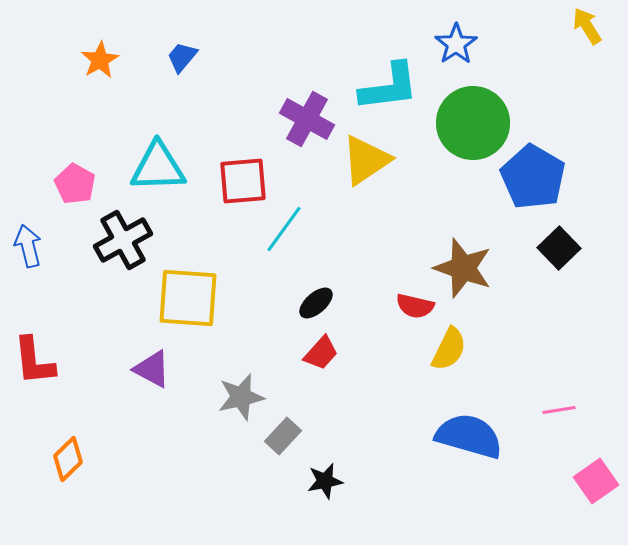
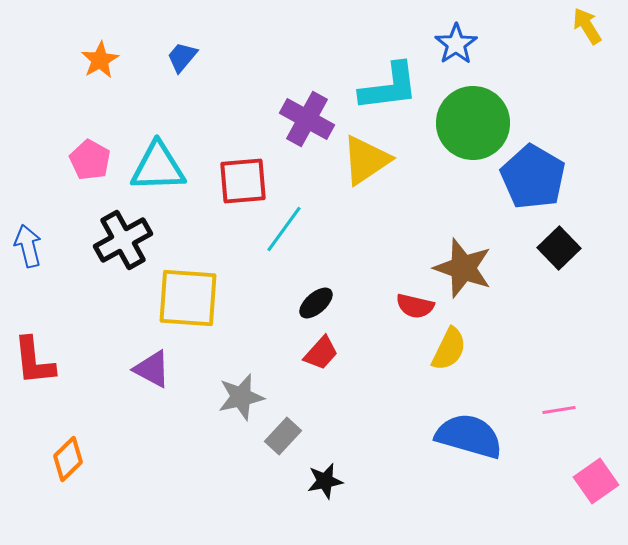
pink pentagon: moved 15 px right, 24 px up
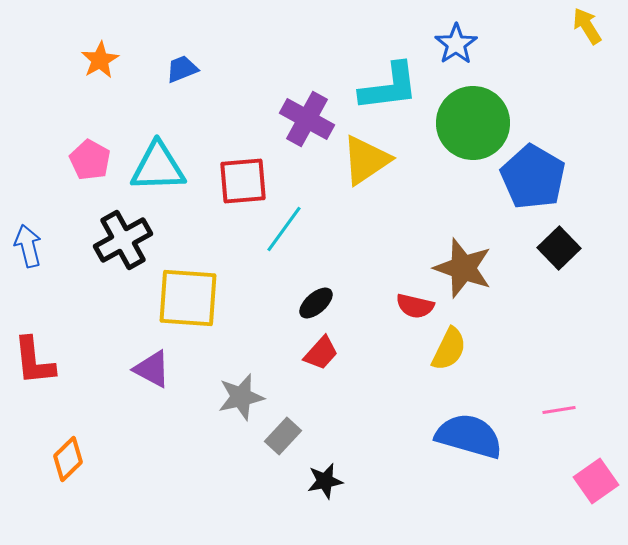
blue trapezoid: moved 12 px down; rotated 28 degrees clockwise
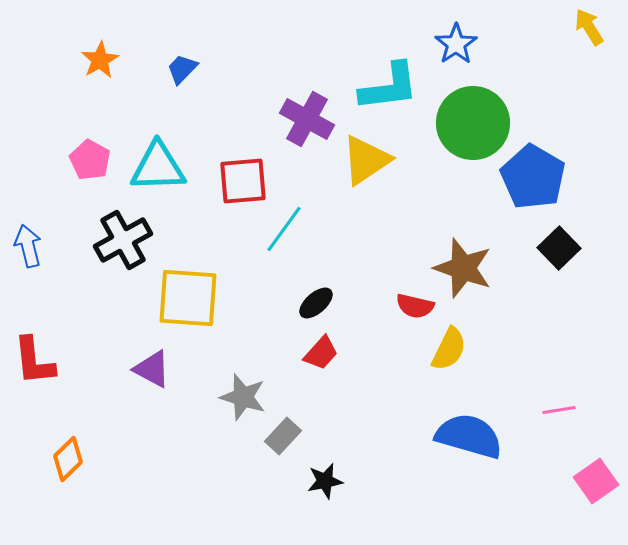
yellow arrow: moved 2 px right, 1 px down
blue trapezoid: rotated 24 degrees counterclockwise
gray star: moved 2 px right; rotated 30 degrees clockwise
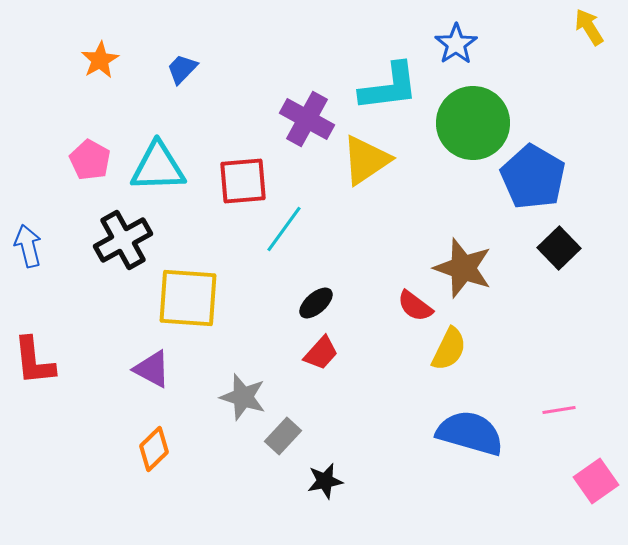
red semicircle: rotated 24 degrees clockwise
blue semicircle: moved 1 px right, 3 px up
orange diamond: moved 86 px right, 10 px up
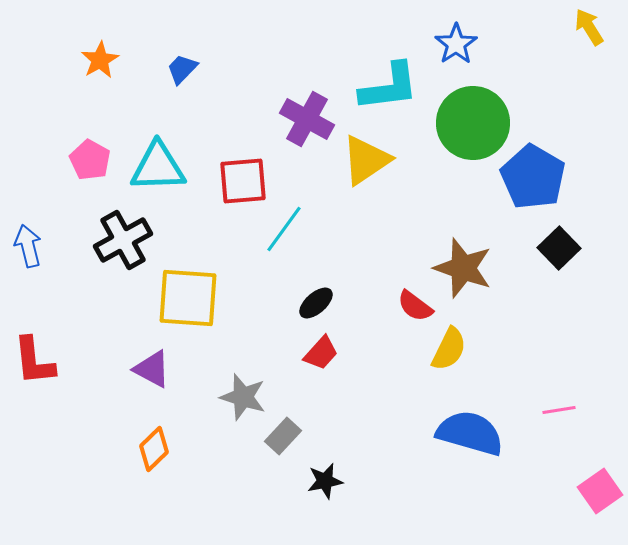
pink square: moved 4 px right, 10 px down
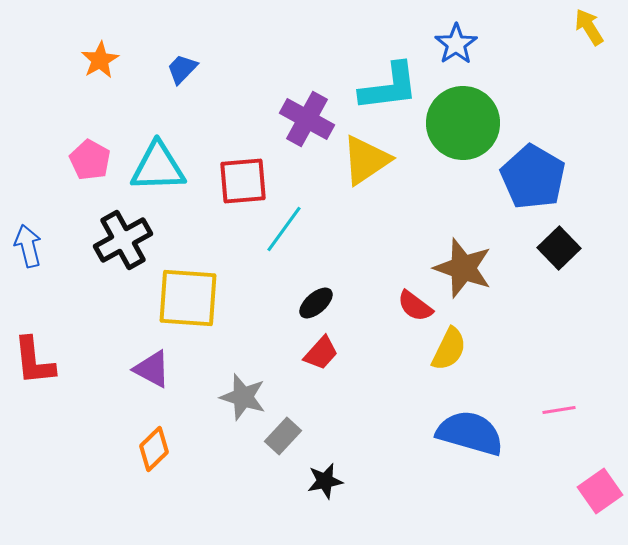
green circle: moved 10 px left
